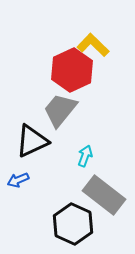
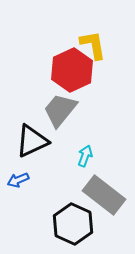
yellow L-shape: rotated 36 degrees clockwise
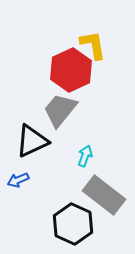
red hexagon: moved 1 px left
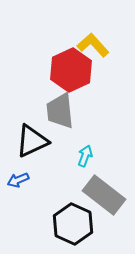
yellow L-shape: rotated 32 degrees counterclockwise
gray trapezoid: moved 1 px down; rotated 45 degrees counterclockwise
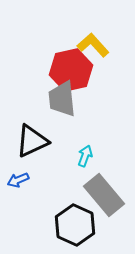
red hexagon: rotated 12 degrees clockwise
gray trapezoid: moved 2 px right, 12 px up
gray rectangle: rotated 12 degrees clockwise
black hexagon: moved 2 px right, 1 px down
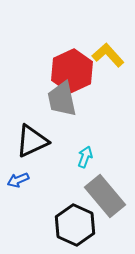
yellow L-shape: moved 15 px right, 10 px down
red hexagon: moved 1 px right, 1 px down; rotated 12 degrees counterclockwise
gray trapezoid: rotated 6 degrees counterclockwise
cyan arrow: moved 1 px down
gray rectangle: moved 1 px right, 1 px down
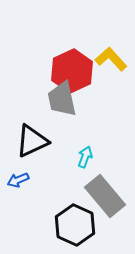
yellow L-shape: moved 3 px right, 4 px down
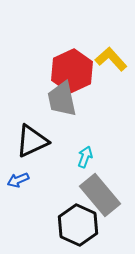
gray rectangle: moved 5 px left, 1 px up
black hexagon: moved 3 px right
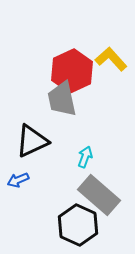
gray rectangle: moved 1 px left; rotated 9 degrees counterclockwise
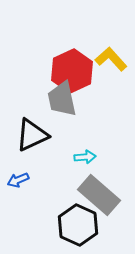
black triangle: moved 6 px up
cyan arrow: rotated 65 degrees clockwise
